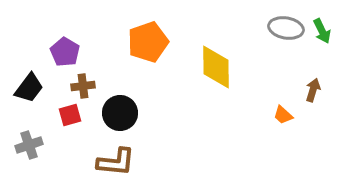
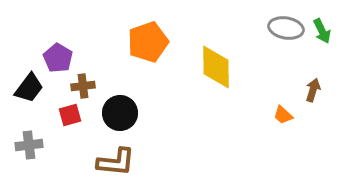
purple pentagon: moved 7 px left, 6 px down
gray cross: rotated 12 degrees clockwise
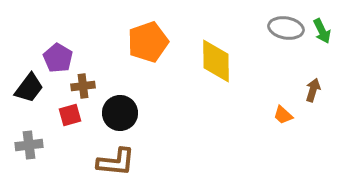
yellow diamond: moved 6 px up
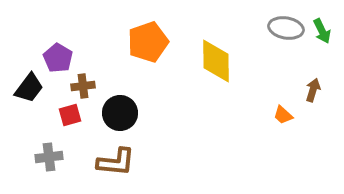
gray cross: moved 20 px right, 12 px down
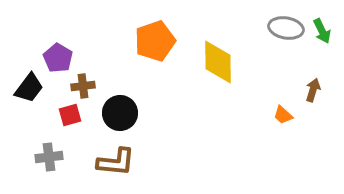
orange pentagon: moved 7 px right, 1 px up
yellow diamond: moved 2 px right, 1 px down
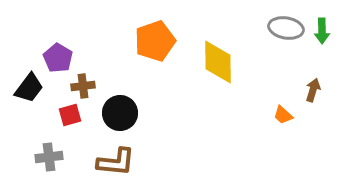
green arrow: rotated 25 degrees clockwise
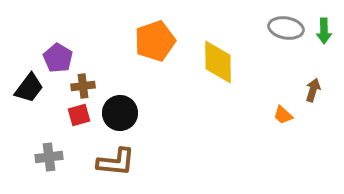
green arrow: moved 2 px right
red square: moved 9 px right
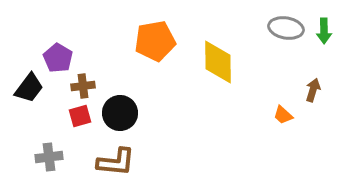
orange pentagon: rotated 9 degrees clockwise
red square: moved 1 px right, 1 px down
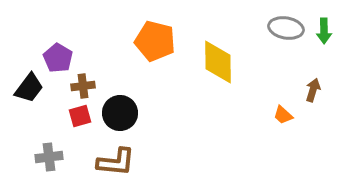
orange pentagon: rotated 24 degrees clockwise
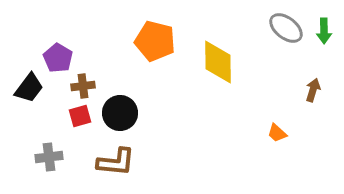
gray ellipse: rotated 28 degrees clockwise
orange trapezoid: moved 6 px left, 18 px down
